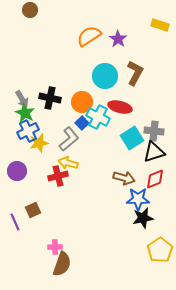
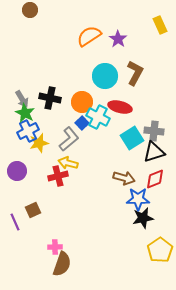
yellow rectangle: rotated 48 degrees clockwise
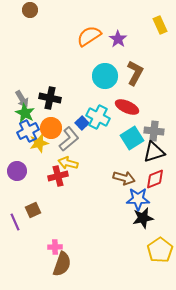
orange circle: moved 31 px left, 26 px down
red ellipse: moved 7 px right; rotated 10 degrees clockwise
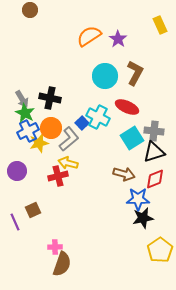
brown arrow: moved 4 px up
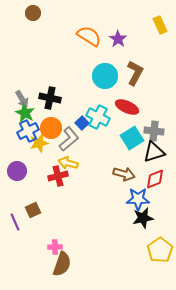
brown circle: moved 3 px right, 3 px down
orange semicircle: rotated 65 degrees clockwise
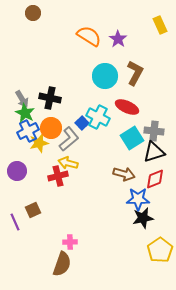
pink cross: moved 15 px right, 5 px up
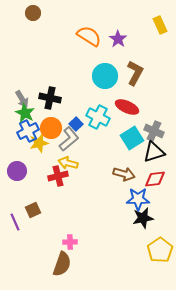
blue square: moved 6 px left, 1 px down
gray cross: rotated 18 degrees clockwise
red diamond: rotated 15 degrees clockwise
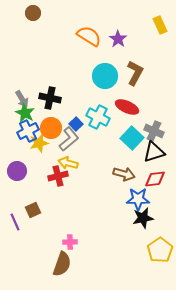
cyan square: rotated 15 degrees counterclockwise
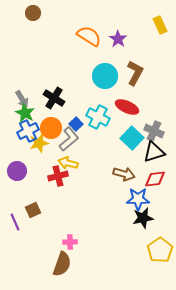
black cross: moved 4 px right; rotated 20 degrees clockwise
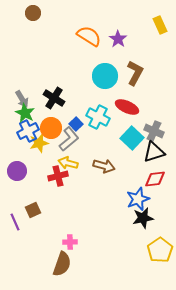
brown arrow: moved 20 px left, 8 px up
blue star: rotated 20 degrees counterclockwise
